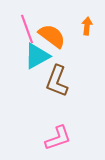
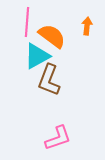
pink line: moved 7 px up; rotated 24 degrees clockwise
brown L-shape: moved 8 px left, 1 px up
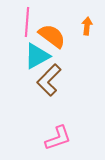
brown L-shape: rotated 24 degrees clockwise
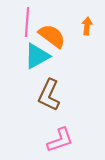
brown L-shape: moved 15 px down; rotated 20 degrees counterclockwise
pink L-shape: moved 2 px right, 2 px down
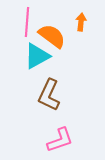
orange arrow: moved 6 px left, 4 px up
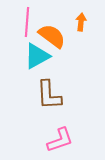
brown L-shape: rotated 28 degrees counterclockwise
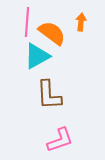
orange semicircle: moved 3 px up
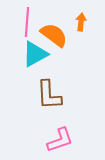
orange semicircle: moved 2 px right, 2 px down
cyan triangle: moved 2 px left, 2 px up
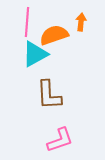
orange semicircle: rotated 56 degrees counterclockwise
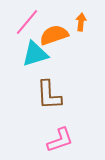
pink line: rotated 36 degrees clockwise
cyan triangle: rotated 12 degrees clockwise
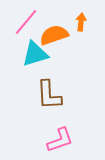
pink line: moved 1 px left
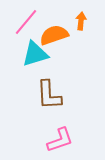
orange arrow: moved 1 px up
